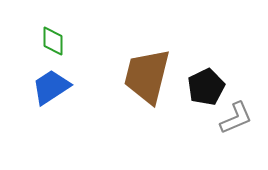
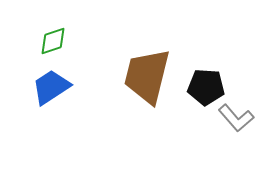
green diamond: rotated 72 degrees clockwise
black pentagon: rotated 30 degrees clockwise
gray L-shape: rotated 72 degrees clockwise
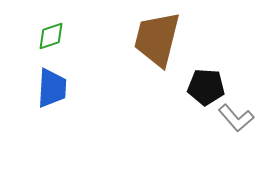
green diamond: moved 2 px left, 5 px up
brown trapezoid: moved 10 px right, 37 px up
blue trapezoid: moved 1 px right, 1 px down; rotated 126 degrees clockwise
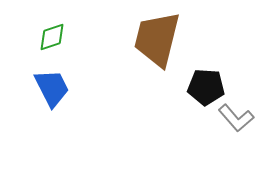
green diamond: moved 1 px right, 1 px down
blue trapezoid: rotated 30 degrees counterclockwise
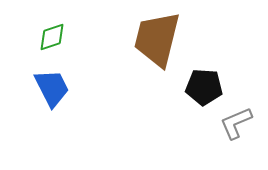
black pentagon: moved 2 px left
gray L-shape: moved 5 px down; rotated 108 degrees clockwise
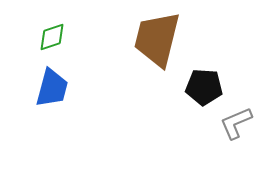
blue trapezoid: rotated 42 degrees clockwise
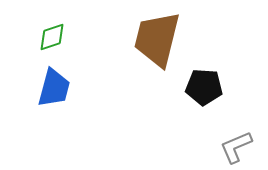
blue trapezoid: moved 2 px right
gray L-shape: moved 24 px down
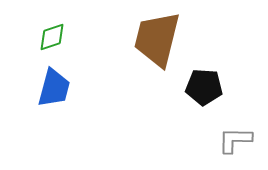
gray L-shape: moved 1 px left, 7 px up; rotated 24 degrees clockwise
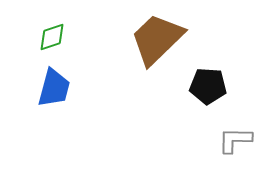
brown trapezoid: rotated 32 degrees clockwise
black pentagon: moved 4 px right, 1 px up
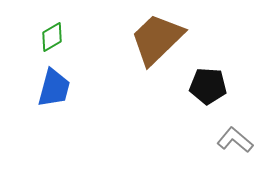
green diamond: rotated 12 degrees counterclockwise
gray L-shape: rotated 39 degrees clockwise
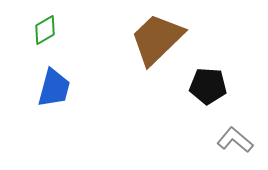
green diamond: moved 7 px left, 7 px up
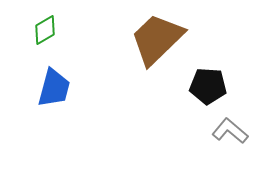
gray L-shape: moved 5 px left, 9 px up
